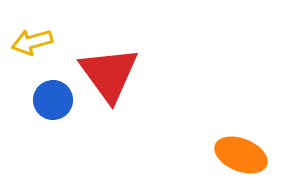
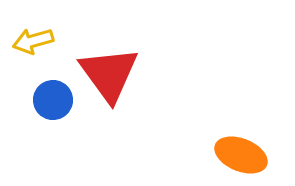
yellow arrow: moved 1 px right, 1 px up
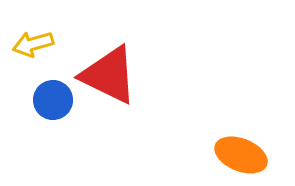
yellow arrow: moved 3 px down
red triangle: moved 1 px down; rotated 28 degrees counterclockwise
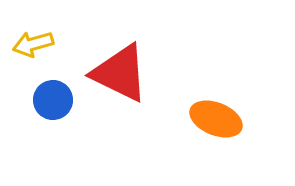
red triangle: moved 11 px right, 2 px up
orange ellipse: moved 25 px left, 36 px up
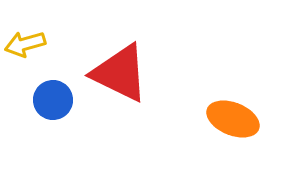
yellow arrow: moved 8 px left
orange ellipse: moved 17 px right
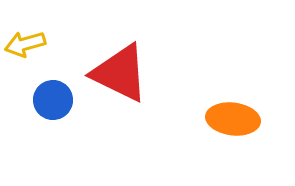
orange ellipse: rotated 15 degrees counterclockwise
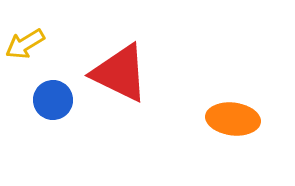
yellow arrow: rotated 15 degrees counterclockwise
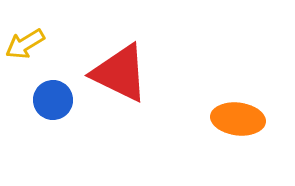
orange ellipse: moved 5 px right
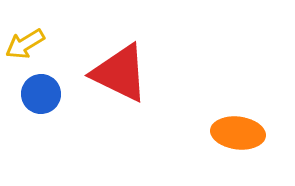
blue circle: moved 12 px left, 6 px up
orange ellipse: moved 14 px down
